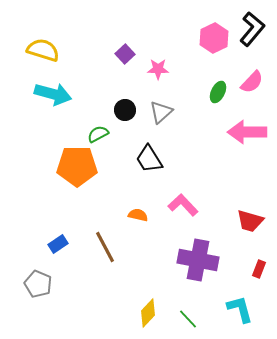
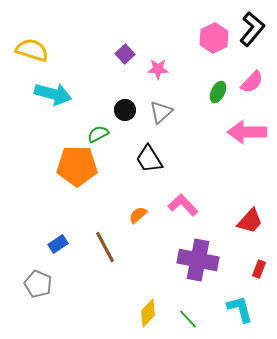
yellow semicircle: moved 11 px left
orange semicircle: rotated 54 degrees counterclockwise
red trapezoid: rotated 64 degrees counterclockwise
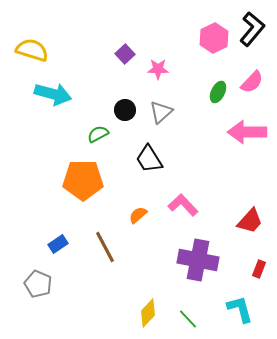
orange pentagon: moved 6 px right, 14 px down
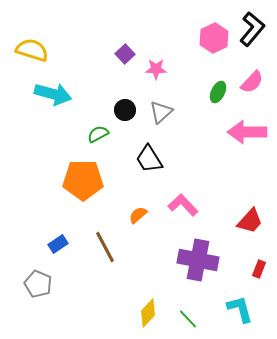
pink star: moved 2 px left
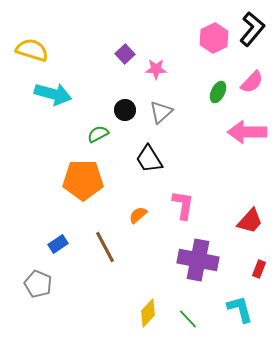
pink L-shape: rotated 52 degrees clockwise
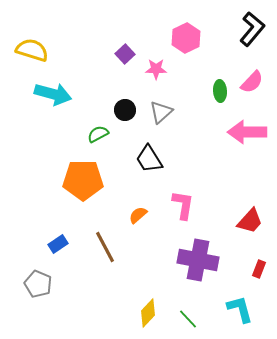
pink hexagon: moved 28 px left
green ellipse: moved 2 px right, 1 px up; rotated 30 degrees counterclockwise
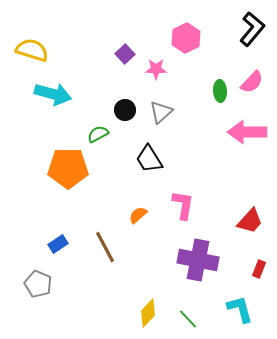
orange pentagon: moved 15 px left, 12 px up
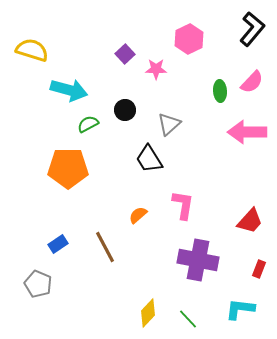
pink hexagon: moved 3 px right, 1 px down
cyan arrow: moved 16 px right, 4 px up
gray triangle: moved 8 px right, 12 px down
green semicircle: moved 10 px left, 10 px up
cyan L-shape: rotated 68 degrees counterclockwise
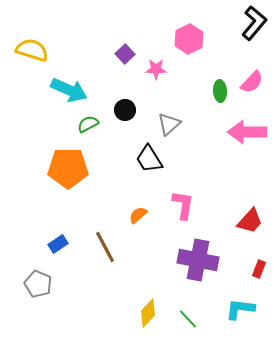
black L-shape: moved 2 px right, 6 px up
cyan arrow: rotated 9 degrees clockwise
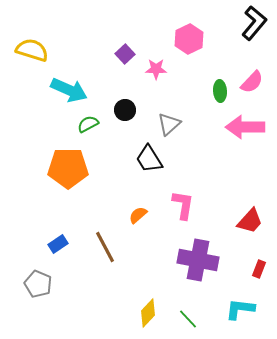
pink arrow: moved 2 px left, 5 px up
